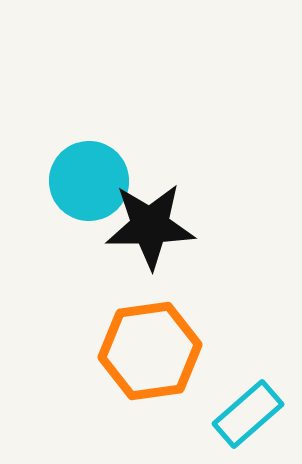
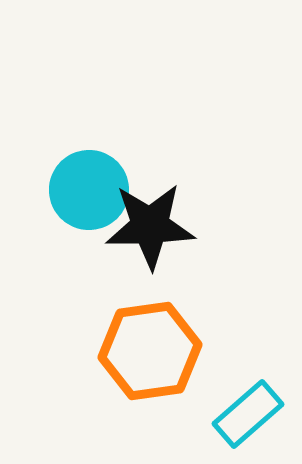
cyan circle: moved 9 px down
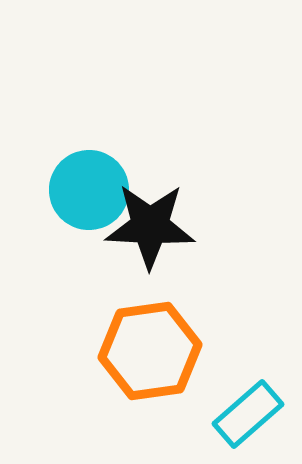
black star: rotated 4 degrees clockwise
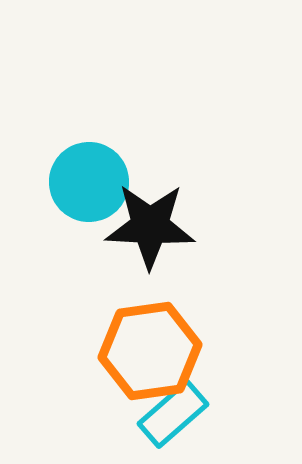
cyan circle: moved 8 px up
cyan rectangle: moved 75 px left
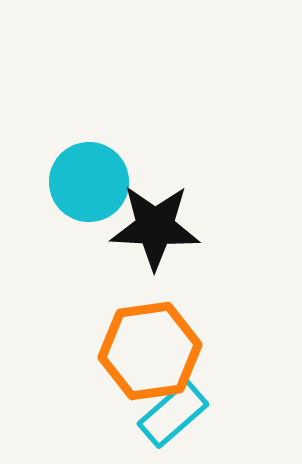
black star: moved 5 px right, 1 px down
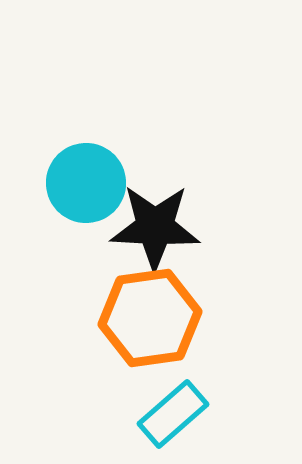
cyan circle: moved 3 px left, 1 px down
orange hexagon: moved 33 px up
